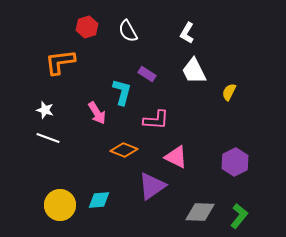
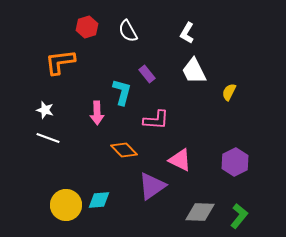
purple rectangle: rotated 18 degrees clockwise
pink arrow: rotated 30 degrees clockwise
orange diamond: rotated 24 degrees clockwise
pink triangle: moved 4 px right, 3 px down
yellow circle: moved 6 px right
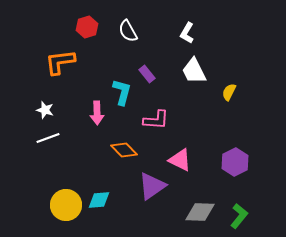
white line: rotated 40 degrees counterclockwise
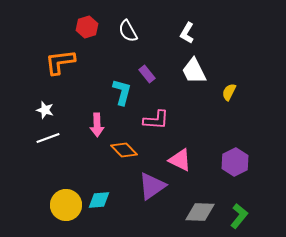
pink arrow: moved 12 px down
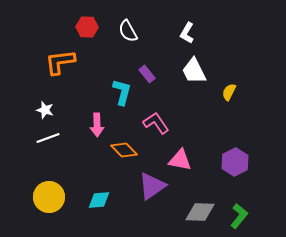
red hexagon: rotated 20 degrees clockwise
pink L-shape: moved 3 px down; rotated 128 degrees counterclockwise
pink triangle: rotated 15 degrees counterclockwise
yellow circle: moved 17 px left, 8 px up
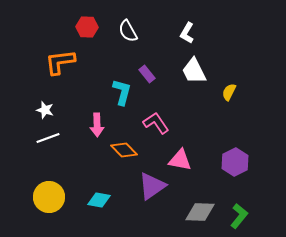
cyan diamond: rotated 15 degrees clockwise
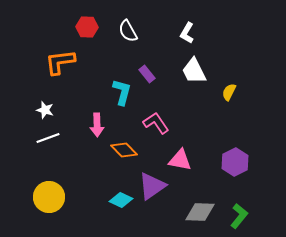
cyan diamond: moved 22 px right; rotated 15 degrees clockwise
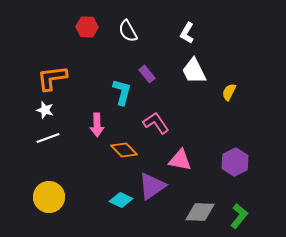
orange L-shape: moved 8 px left, 16 px down
